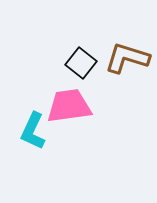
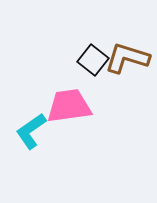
black square: moved 12 px right, 3 px up
cyan L-shape: moved 2 px left; rotated 30 degrees clockwise
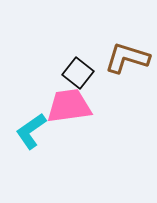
black square: moved 15 px left, 13 px down
